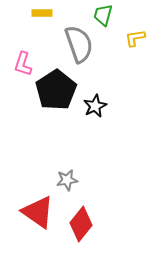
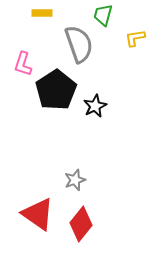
gray star: moved 8 px right; rotated 10 degrees counterclockwise
red triangle: moved 2 px down
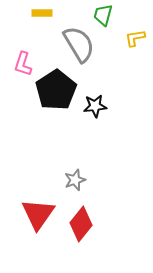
gray semicircle: rotated 12 degrees counterclockwise
black star: rotated 20 degrees clockwise
red triangle: rotated 30 degrees clockwise
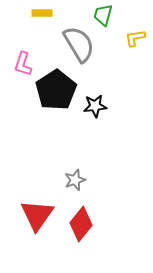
red triangle: moved 1 px left, 1 px down
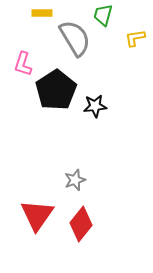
gray semicircle: moved 4 px left, 6 px up
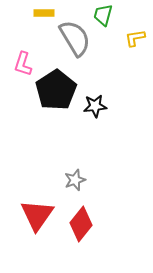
yellow rectangle: moved 2 px right
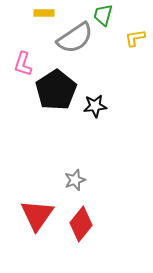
gray semicircle: rotated 87 degrees clockwise
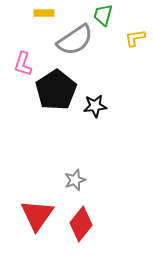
gray semicircle: moved 2 px down
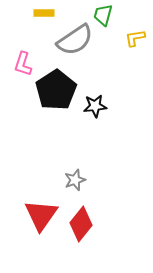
red triangle: moved 4 px right
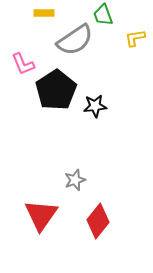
green trapezoid: rotated 35 degrees counterclockwise
pink L-shape: rotated 40 degrees counterclockwise
red diamond: moved 17 px right, 3 px up
